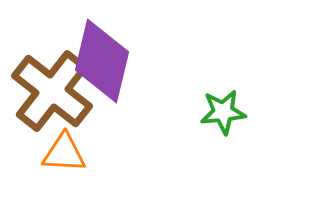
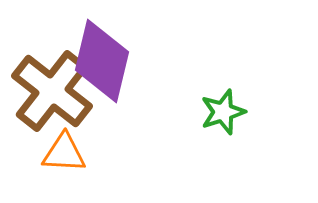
green star: rotated 12 degrees counterclockwise
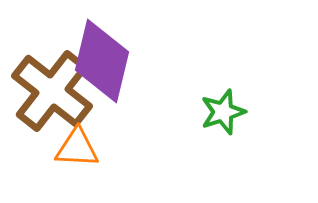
orange triangle: moved 13 px right, 5 px up
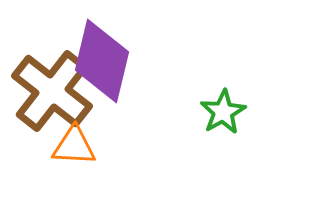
green star: rotated 12 degrees counterclockwise
orange triangle: moved 3 px left, 2 px up
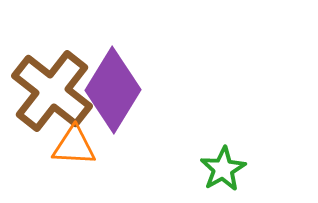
purple diamond: moved 11 px right, 29 px down; rotated 18 degrees clockwise
green star: moved 57 px down
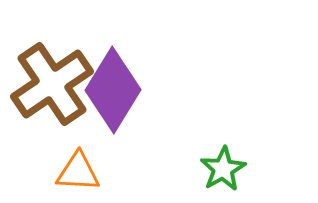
brown cross: moved 7 px up; rotated 18 degrees clockwise
orange triangle: moved 4 px right, 26 px down
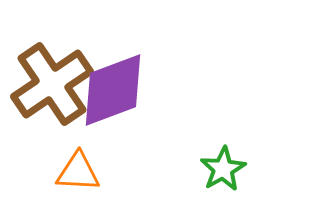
purple diamond: rotated 38 degrees clockwise
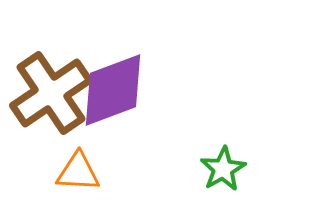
brown cross: moved 1 px left, 9 px down
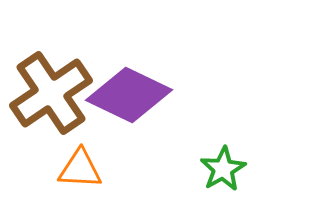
purple diamond: moved 16 px right, 5 px down; rotated 46 degrees clockwise
orange triangle: moved 2 px right, 3 px up
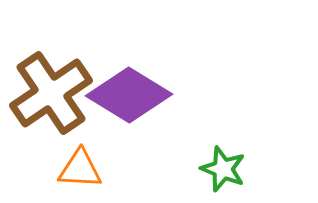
purple diamond: rotated 6 degrees clockwise
green star: rotated 21 degrees counterclockwise
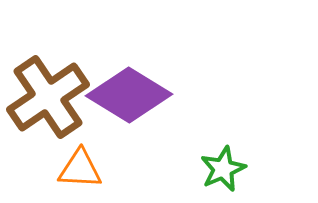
brown cross: moved 3 px left, 4 px down
green star: rotated 27 degrees clockwise
